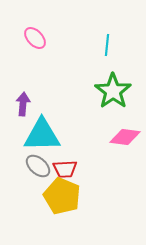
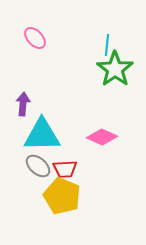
green star: moved 2 px right, 22 px up
pink diamond: moved 23 px left; rotated 16 degrees clockwise
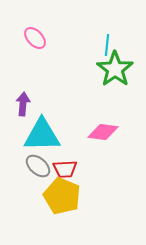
pink diamond: moved 1 px right, 5 px up; rotated 16 degrees counterclockwise
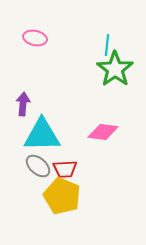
pink ellipse: rotated 35 degrees counterclockwise
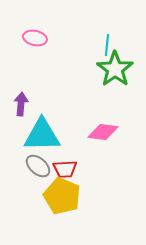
purple arrow: moved 2 px left
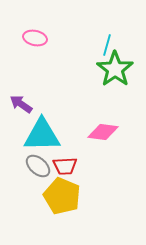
cyan line: rotated 10 degrees clockwise
purple arrow: rotated 60 degrees counterclockwise
red trapezoid: moved 3 px up
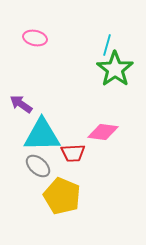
red trapezoid: moved 8 px right, 13 px up
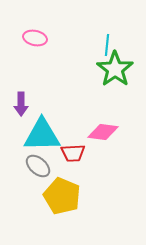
cyan line: rotated 10 degrees counterclockwise
purple arrow: rotated 125 degrees counterclockwise
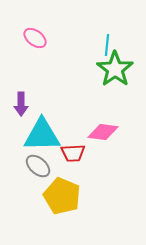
pink ellipse: rotated 25 degrees clockwise
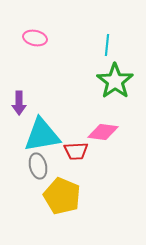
pink ellipse: rotated 25 degrees counterclockwise
green star: moved 12 px down
purple arrow: moved 2 px left, 1 px up
cyan triangle: rotated 9 degrees counterclockwise
red trapezoid: moved 3 px right, 2 px up
gray ellipse: rotated 35 degrees clockwise
